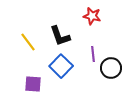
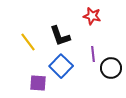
purple square: moved 5 px right, 1 px up
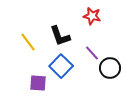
purple line: moved 1 px left, 1 px up; rotated 35 degrees counterclockwise
black circle: moved 1 px left
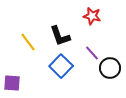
purple square: moved 26 px left
